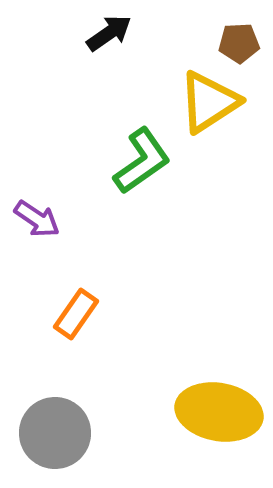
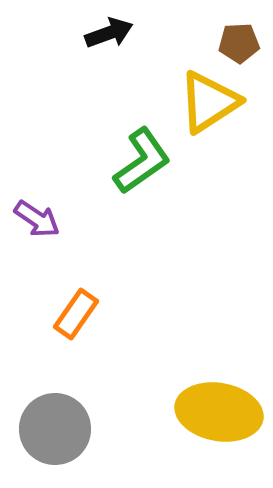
black arrow: rotated 15 degrees clockwise
gray circle: moved 4 px up
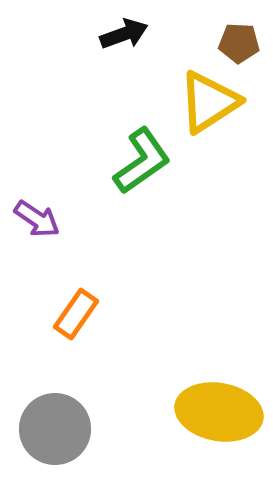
black arrow: moved 15 px right, 1 px down
brown pentagon: rotated 6 degrees clockwise
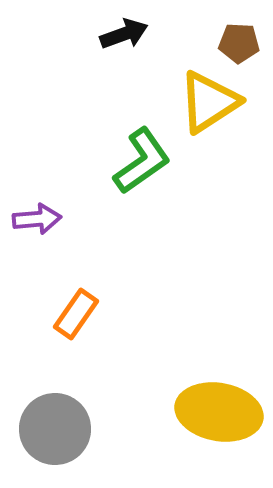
purple arrow: rotated 39 degrees counterclockwise
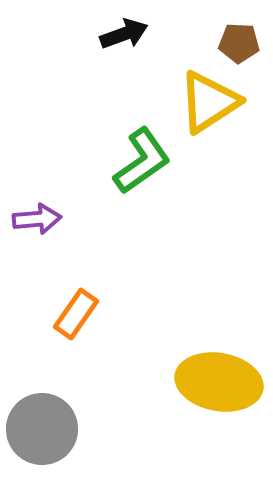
yellow ellipse: moved 30 px up
gray circle: moved 13 px left
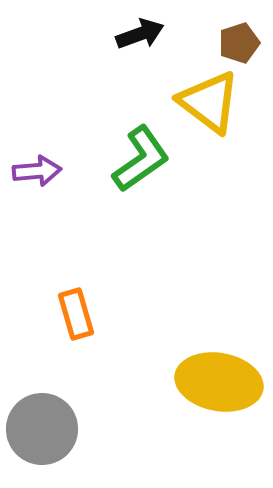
black arrow: moved 16 px right
brown pentagon: rotated 21 degrees counterclockwise
yellow triangle: rotated 50 degrees counterclockwise
green L-shape: moved 1 px left, 2 px up
purple arrow: moved 48 px up
orange rectangle: rotated 51 degrees counterclockwise
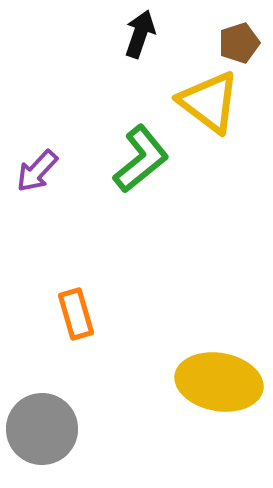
black arrow: rotated 51 degrees counterclockwise
green L-shape: rotated 4 degrees counterclockwise
purple arrow: rotated 138 degrees clockwise
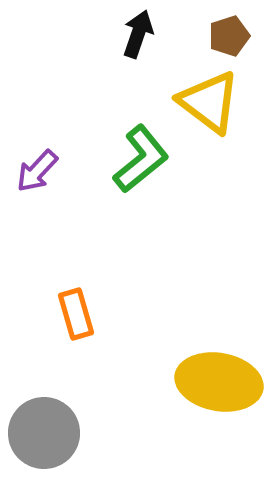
black arrow: moved 2 px left
brown pentagon: moved 10 px left, 7 px up
gray circle: moved 2 px right, 4 px down
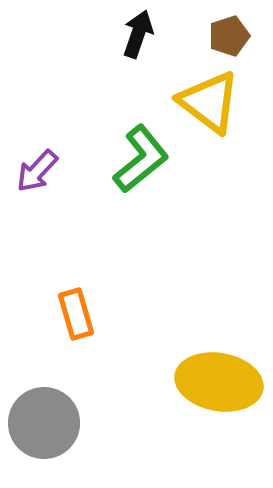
gray circle: moved 10 px up
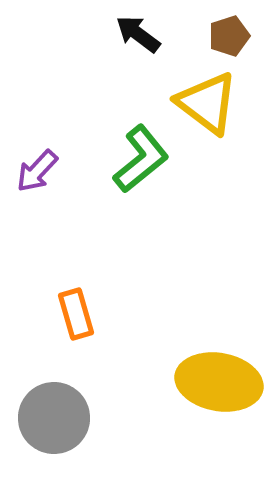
black arrow: rotated 72 degrees counterclockwise
yellow triangle: moved 2 px left, 1 px down
gray circle: moved 10 px right, 5 px up
